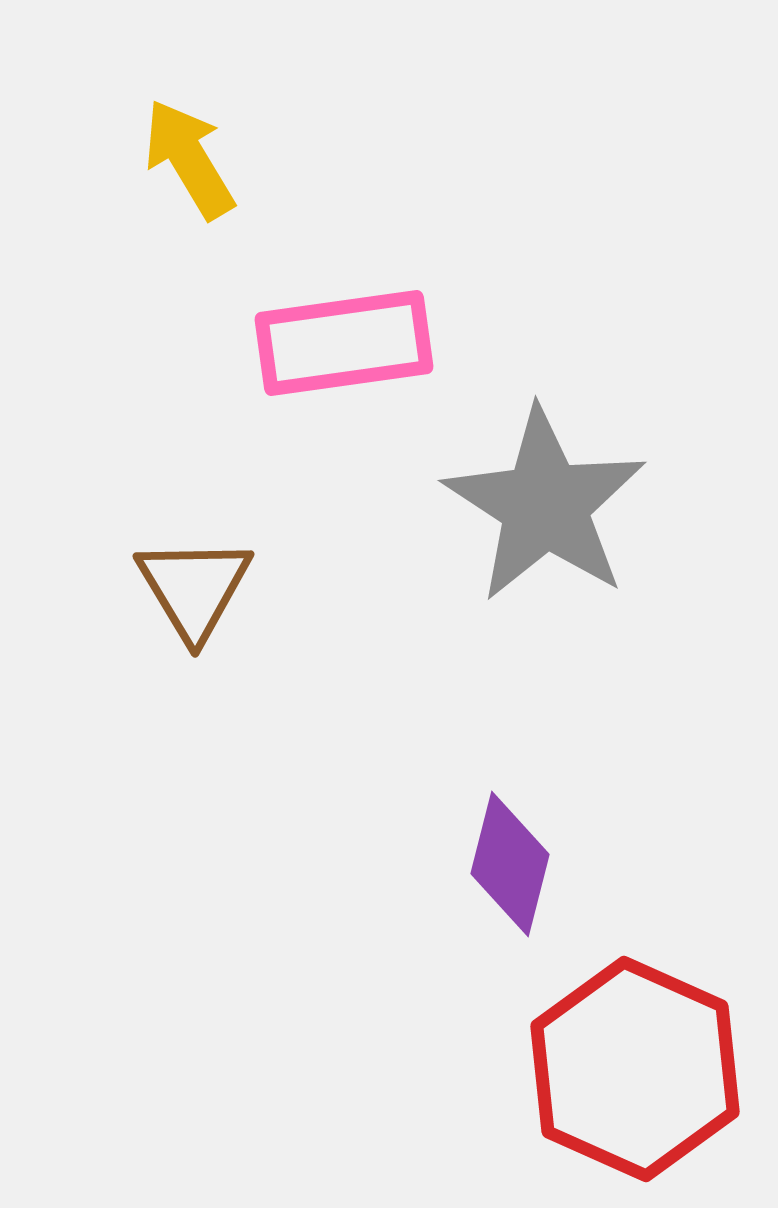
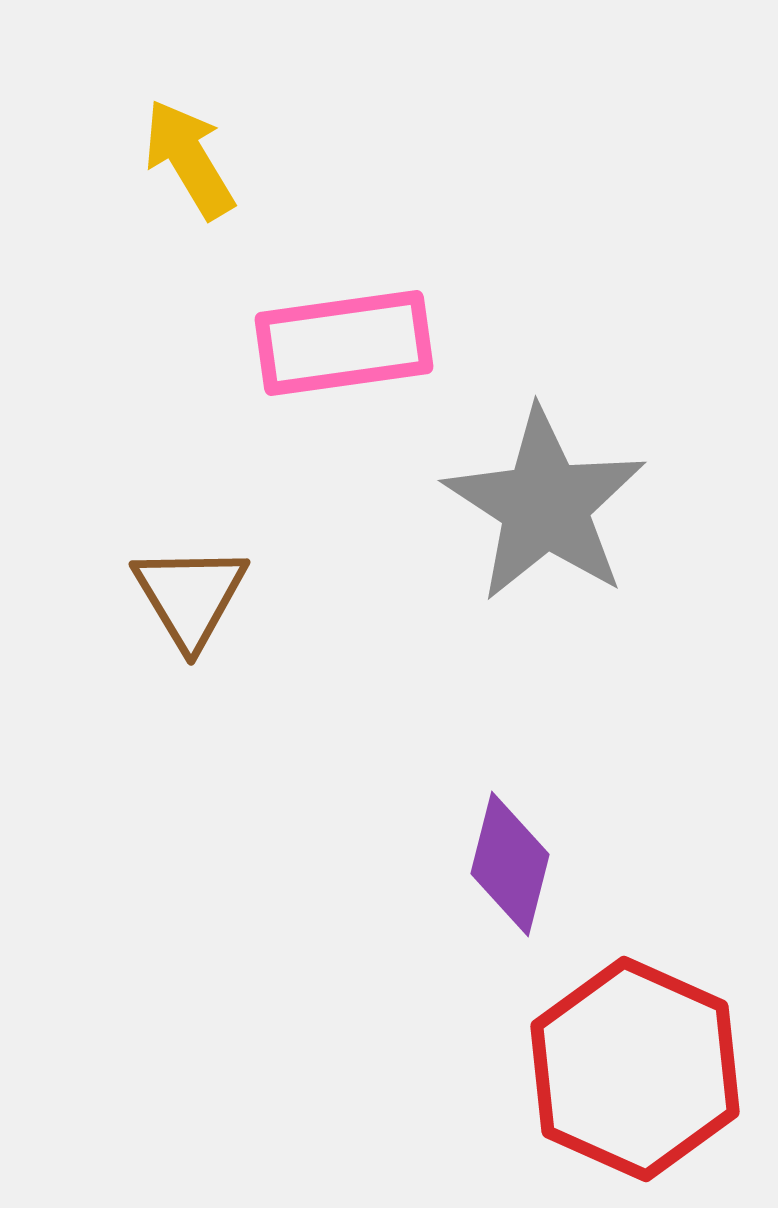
brown triangle: moved 4 px left, 8 px down
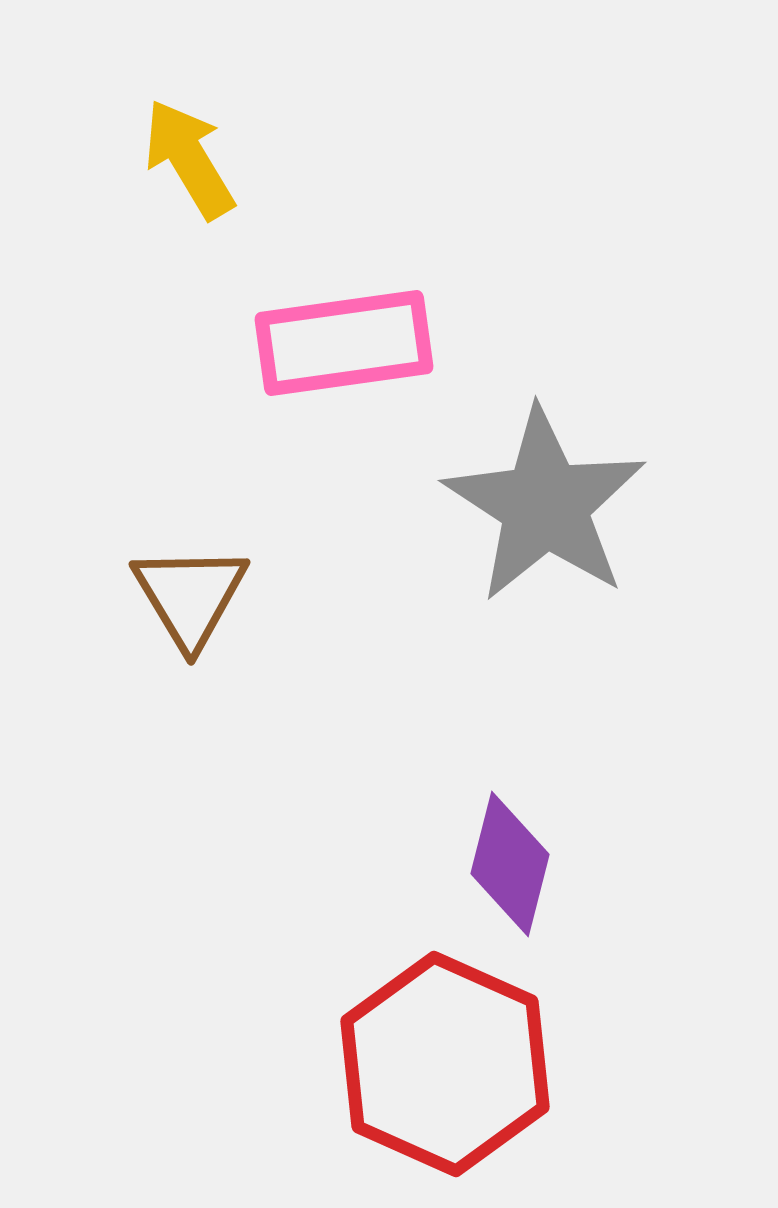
red hexagon: moved 190 px left, 5 px up
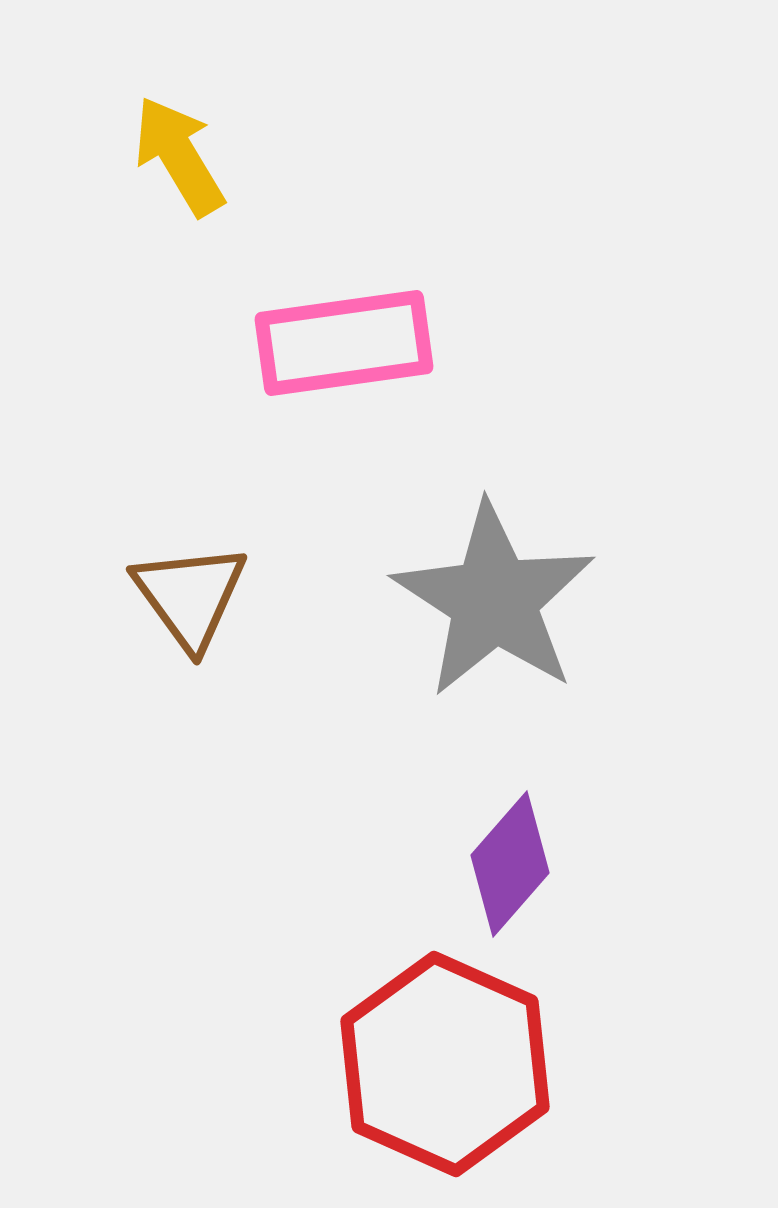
yellow arrow: moved 10 px left, 3 px up
gray star: moved 51 px left, 95 px down
brown triangle: rotated 5 degrees counterclockwise
purple diamond: rotated 27 degrees clockwise
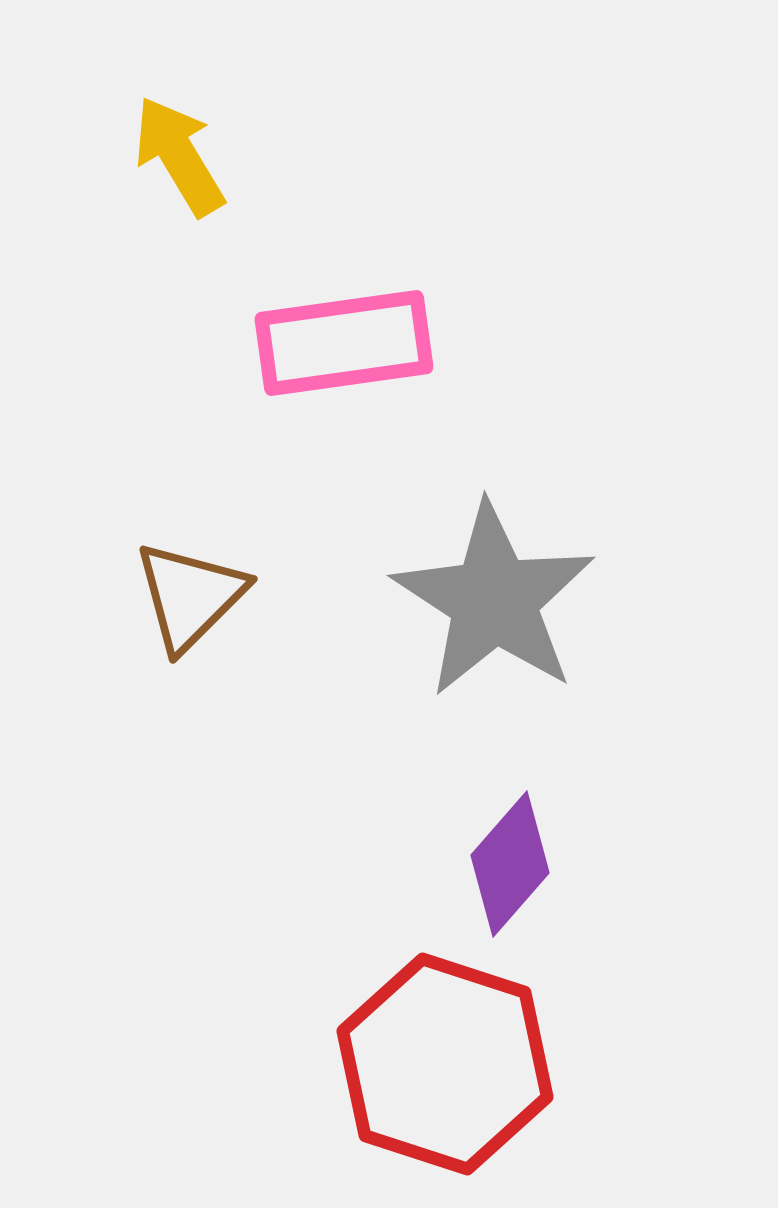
brown triangle: rotated 21 degrees clockwise
red hexagon: rotated 6 degrees counterclockwise
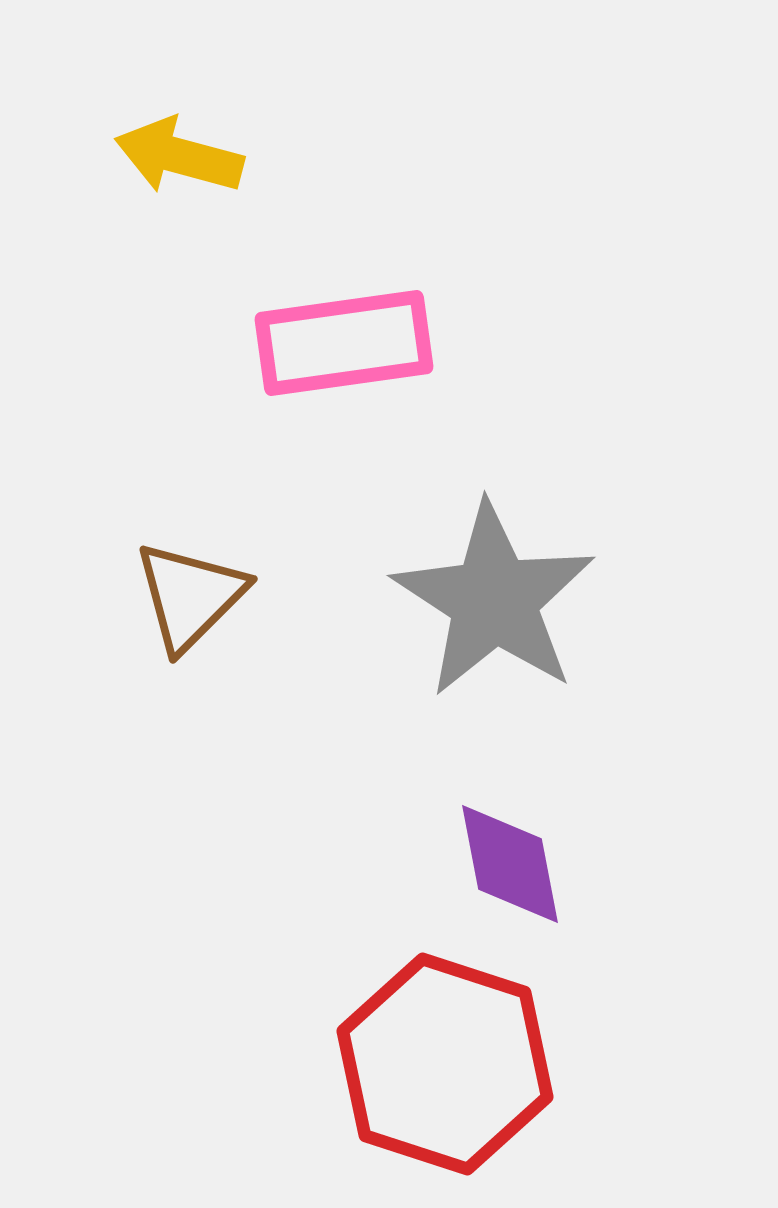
yellow arrow: rotated 44 degrees counterclockwise
purple diamond: rotated 52 degrees counterclockwise
